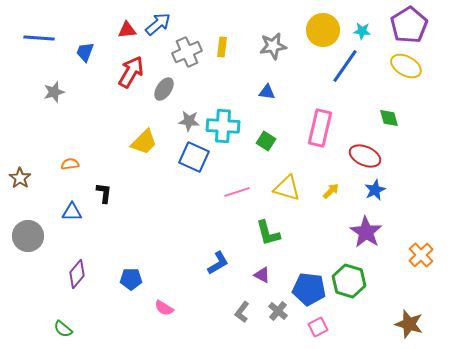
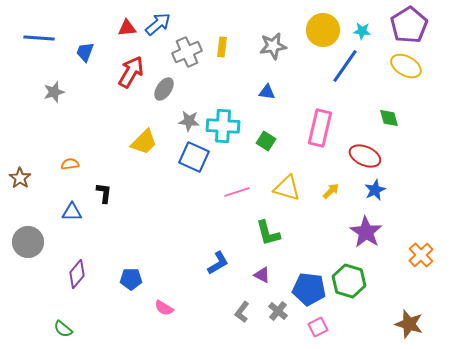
red triangle at (127, 30): moved 2 px up
gray circle at (28, 236): moved 6 px down
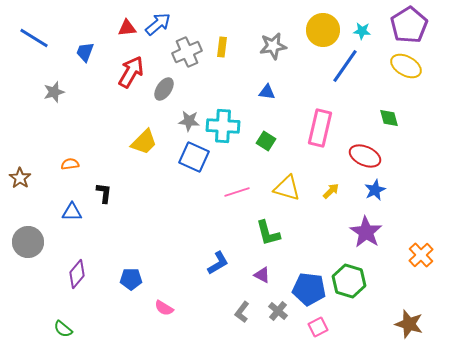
blue line at (39, 38): moved 5 px left; rotated 28 degrees clockwise
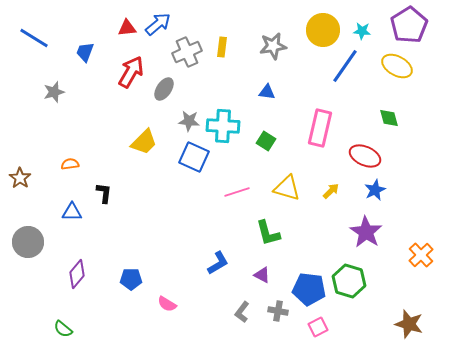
yellow ellipse at (406, 66): moved 9 px left
pink semicircle at (164, 308): moved 3 px right, 4 px up
gray cross at (278, 311): rotated 30 degrees counterclockwise
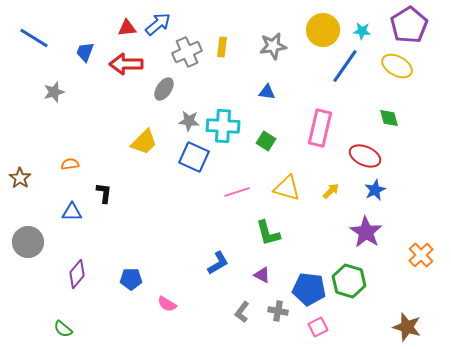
red arrow at (131, 72): moved 5 px left, 8 px up; rotated 120 degrees counterclockwise
brown star at (409, 324): moved 2 px left, 3 px down
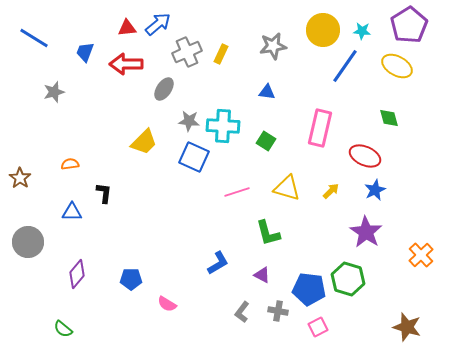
yellow rectangle at (222, 47): moved 1 px left, 7 px down; rotated 18 degrees clockwise
green hexagon at (349, 281): moved 1 px left, 2 px up
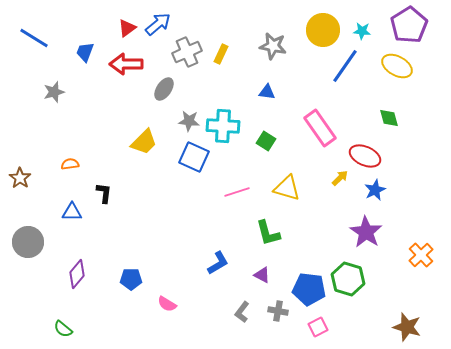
red triangle at (127, 28): rotated 30 degrees counterclockwise
gray star at (273, 46): rotated 20 degrees clockwise
pink rectangle at (320, 128): rotated 48 degrees counterclockwise
yellow arrow at (331, 191): moved 9 px right, 13 px up
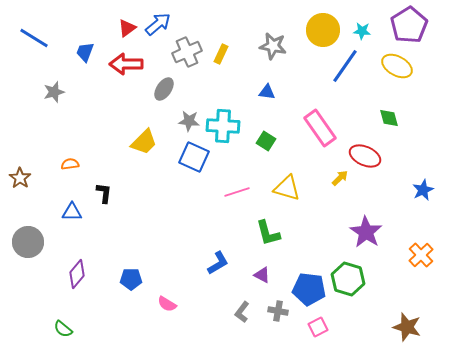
blue star at (375, 190): moved 48 px right
